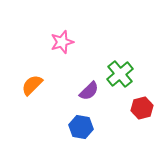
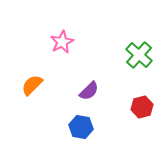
pink star: rotated 10 degrees counterclockwise
green cross: moved 19 px right, 19 px up; rotated 8 degrees counterclockwise
red hexagon: moved 1 px up
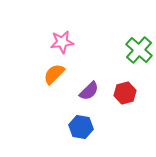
pink star: rotated 20 degrees clockwise
green cross: moved 5 px up
orange semicircle: moved 22 px right, 11 px up
red hexagon: moved 17 px left, 14 px up
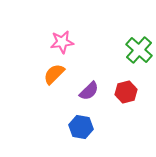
red hexagon: moved 1 px right, 1 px up
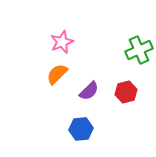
pink star: rotated 15 degrees counterclockwise
green cross: rotated 24 degrees clockwise
orange semicircle: moved 3 px right
blue hexagon: moved 2 px down; rotated 15 degrees counterclockwise
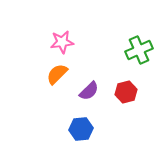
pink star: rotated 15 degrees clockwise
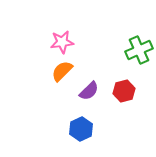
orange semicircle: moved 5 px right, 3 px up
red hexagon: moved 2 px left, 1 px up
blue hexagon: rotated 20 degrees counterclockwise
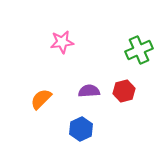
orange semicircle: moved 21 px left, 28 px down
purple semicircle: rotated 140 degrees counterclockwise
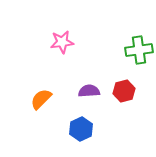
green cross: rotated 16 degrees clockwise
